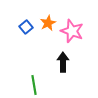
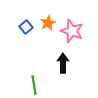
black arrow: moved 1 px down
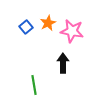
pink star: rotated 10 degrees counterclockwise
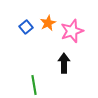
pink star: rotated 30 degrees counterclockwise
black arrow: moved 1 px right
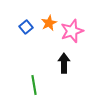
orange star: moved 1 px right
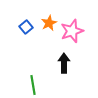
green line: moved 1 px left
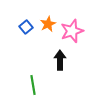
orange star: moved 1 px left, 1 px down
black arrow: moved 4 px left, 3 px up
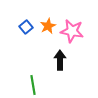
orange star: moved 2 px down
pink star: rotated 30 degrees clockwise
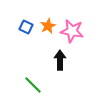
blue square: rotated 24 degrees counterclockwise
green line: rotated 36 degrees counterclockwise
